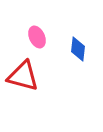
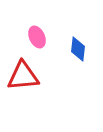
red triangle: rotated 20 degrees counterclockwise
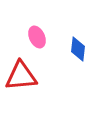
red triangle: moved 2 px left
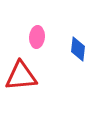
pink ellipse: rotated 30 degrees clockwise
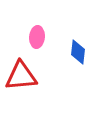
blue diamond: moved 3 px down
